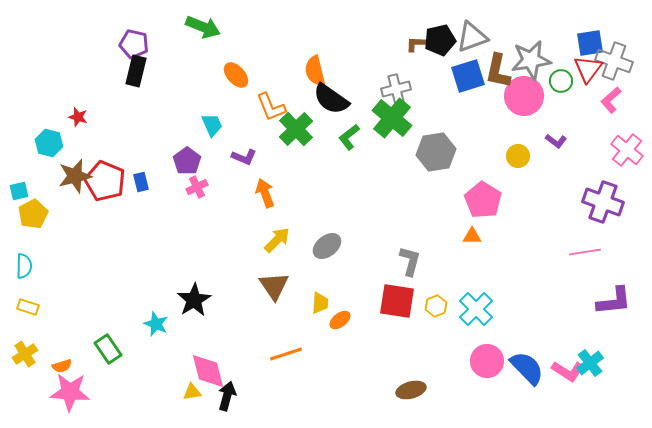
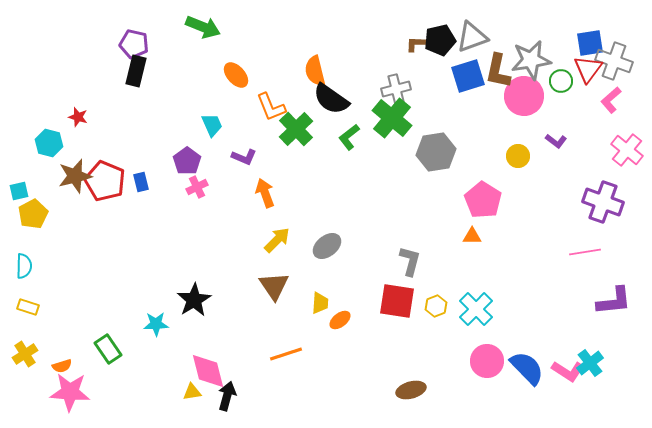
cyan star at (156, 324): rotated 25 degrees counterclockwise
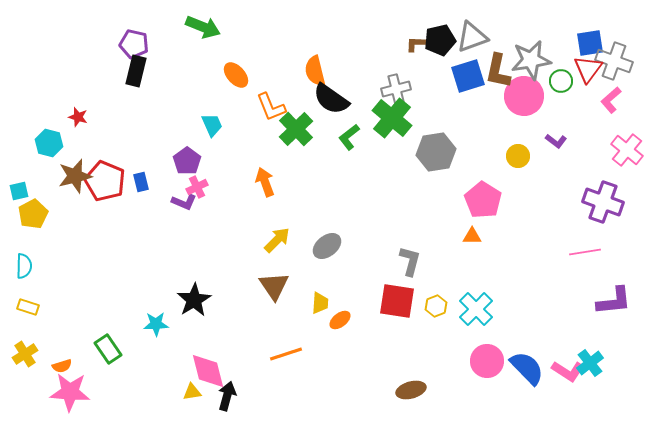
purple L-shape at (244, 157): moved 60 px left, 45 px down
orange arrow at (265, 193): moved 11 px up
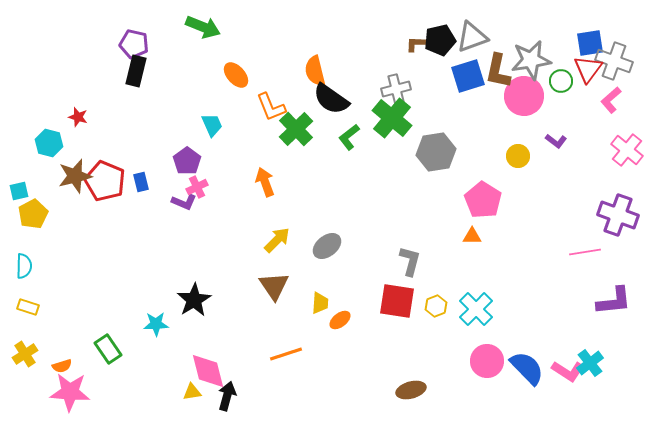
purple cross at (603, 202): moved 15 px right, 13 px down
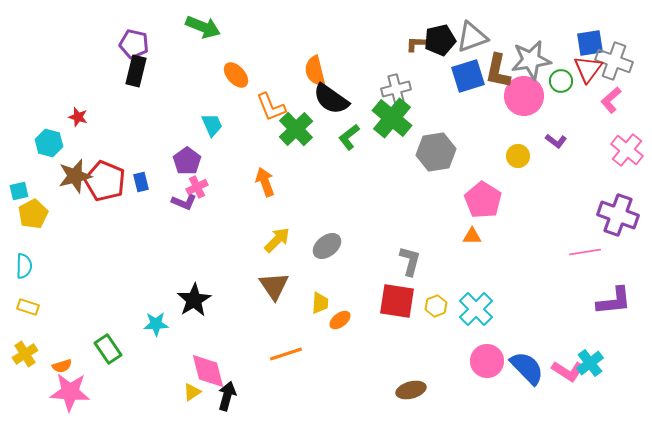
yellow triangle at (192, 392): rotated 24 degrees counterclockwise
